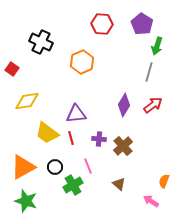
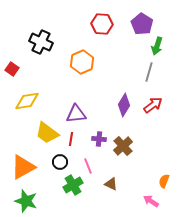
red line: moved 1 px down; rotated 24 degrees clockwise
black circle: moved 5 px right, 5 px up
brown triangle: moved 8 px left; rotated 16 degrees counterclockwise
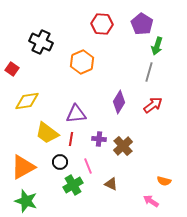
purple diamond: moved 5 px left, 3 px up
orange semicircle: rotated 96 degrees counterclockwise
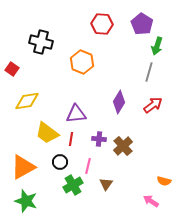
black cross: rotated 10 degrees counterclockwise
orange hexagon: rotated 15 degrees counterclockwise
pink line: rotated 35 degrees clockwise
brown triangle: moved 5 px left; rotated 40 degrees clockwise
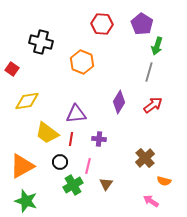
brown cross: moved 22 px right, 12 px down
orange triangle: moved 1 px left, 1 px up
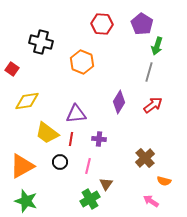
green cross: moved 17 px right, 14 px down
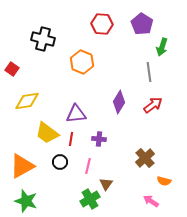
black cross: moved 2 px right, 3 px up
green arrow: moved 5 px right, 1 px down
gray line: rotated 24 degrees counterclockwise
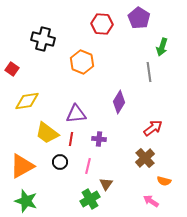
purple pentagon: moved 3 px left, 6 px up
red arrow: moved 23 px down
